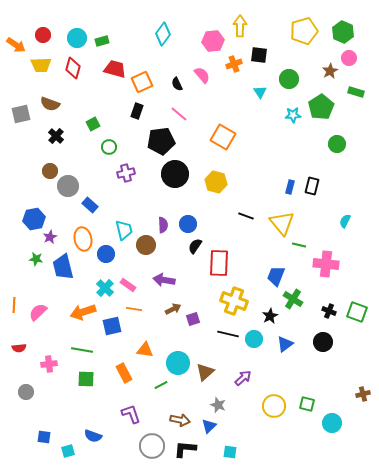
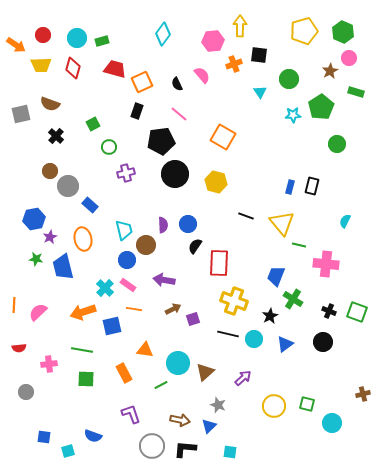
blue circle at (106, 254): moved 21 px right, 6 px down
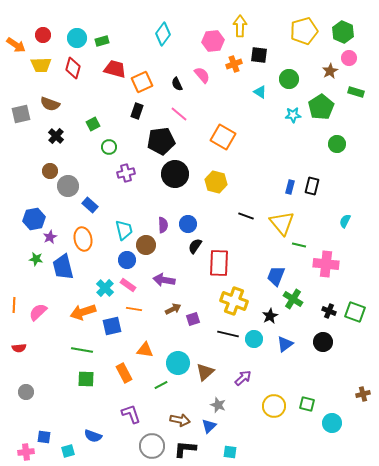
cyan triangle at (260, 92): rotated 24 degrees counterclockwise
green square at (357, 312): moved 2 px left
pink cross at (49, 364): moved 23 px left, 88 px down
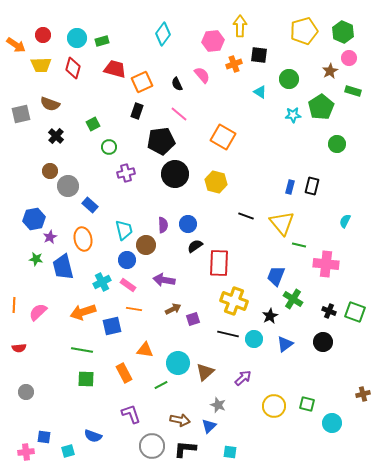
green rectangle at (356, 92): moved 3 px left, 1 px up
black semicircle at (195, 246): rotated 21 degrees clockwise
cyan cross at (105, 288): moved 3 px left, 6 px up; rotated 18 degrees clockwise
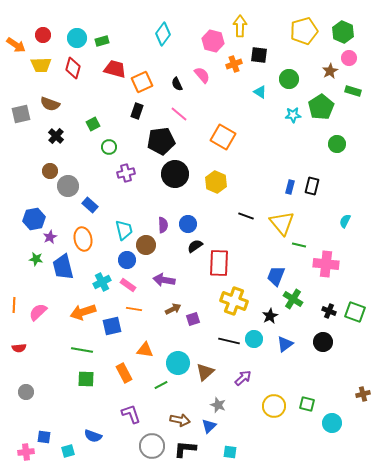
pink hexagon at (213, 41): rotated 20 degrees clockwise
yellow hexagon at (216, 182): rotated 10 degrees clockwise
black line at (228, 334): moved 1 px right, 7 px down
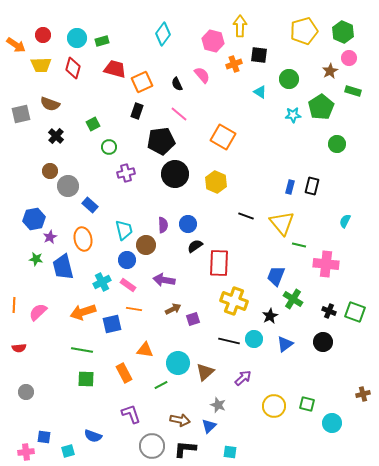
blue square at (112, 326): moved 2 px up
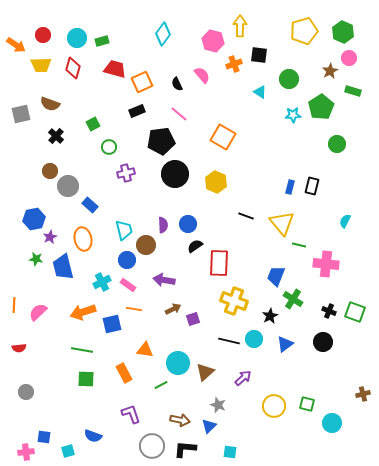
black rectangle at (137, 111): rotated 49 degrees clockwise
